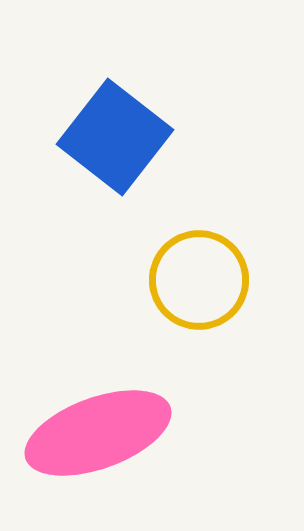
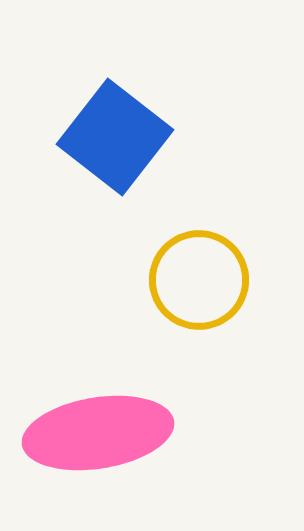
pink ellipse: rotated 11 degrees clockwise
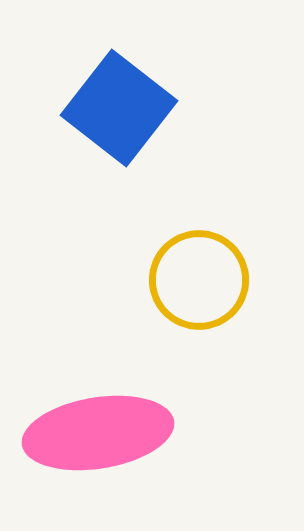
blue square: moved 4 px right, 29 px up
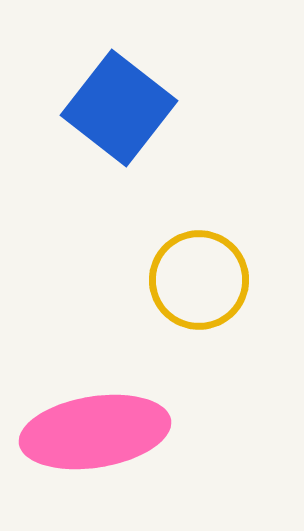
pink ellipse: moved 3 px left, 1 px up
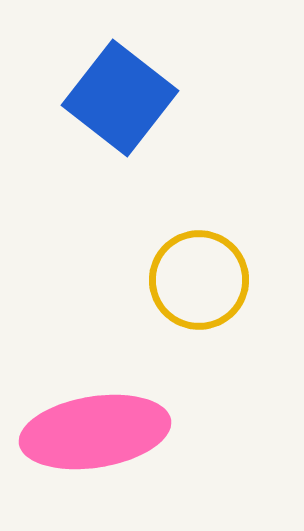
blue square: moved 1 px right, 10 px up
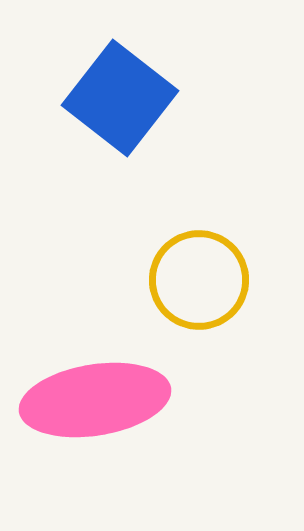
pink ellipse: moved 32 px up
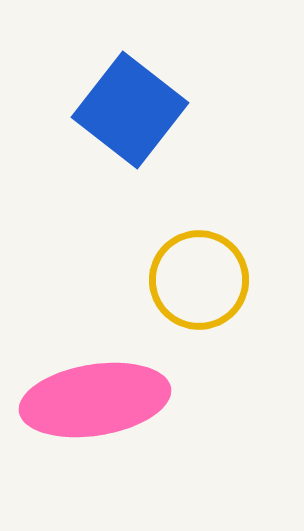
blue square: moved 10 px right, 12 px down
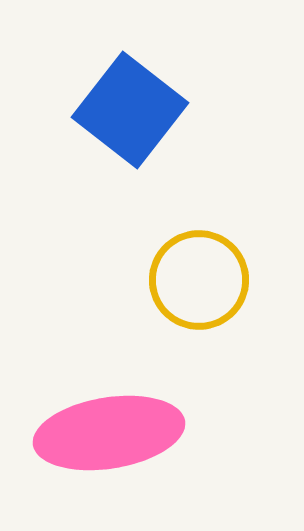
pink ellipse: moved 14 px right, 33 px down
